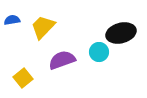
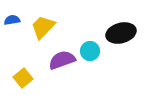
cyan circle: moved 9 px left, 1 px up
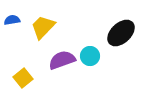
black ellipse: rotated 28 degrees counterclockwise
cyan circle: moved 5 px down
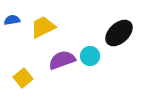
yellow trapezoid: rotated 20 degrees clockwise
black ellipse: moved 2 px left
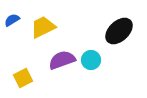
blue semicircle: rotated 21 degrees counterclockwise
black ellipse: moved 2 px up
cyan circle: moved 1 px right, 4 px down
yellow square: rotated 12 degrees clockwise
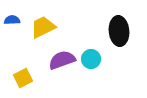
blue semicircle: rotated 28 degrees clockwise
black ellipse: rotated 52 degrees counterclockwise
cyan circle: moved 1 px up
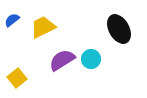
blue semicircle: rotated 35 degrees counterclockwise
black ellipse: moved 2 px up; rotated 24 degrees counterclockwise
purple semicircle: rotated 12 degrees counterclockwise
yellow square: moved 6 px left; rotated 12 degrees counterclockwise
